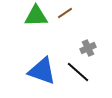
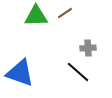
gray cross: rotated 21 degrees clockwise
blue triangle: moved 22 px left, 2 px down
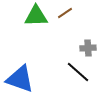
blue triangle: moved 6 px down
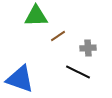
brown line: moved 7 px left, 23 px down
black line: rotated 15 degrees counterclockwise
